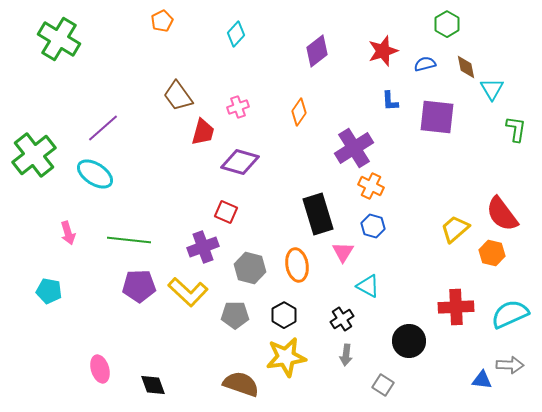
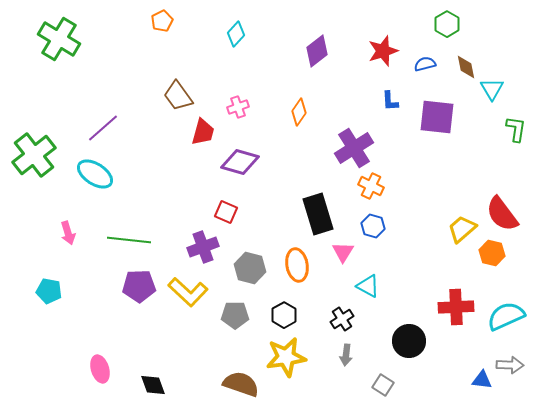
yellow trapezoid at (455, 229): moved 7 px right
cyan semicircle at (510, 314): moved 4 px left, 2 px down
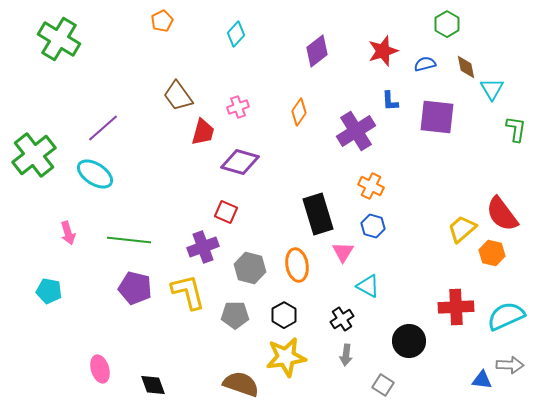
purple cross at (354, 148): moved 2 px right, 17 px up
purple pentagon at (139, 286): moved 4 px left, 2 px down; rotated 16 degrees clockwise
yellow L-shape at (188, 292): rotated 147 degrees counterclockwise
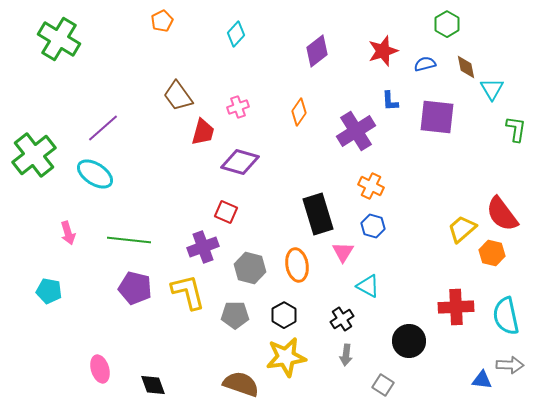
cyan semicircle at (506, 316): rotated 78 degrees counterclockwise
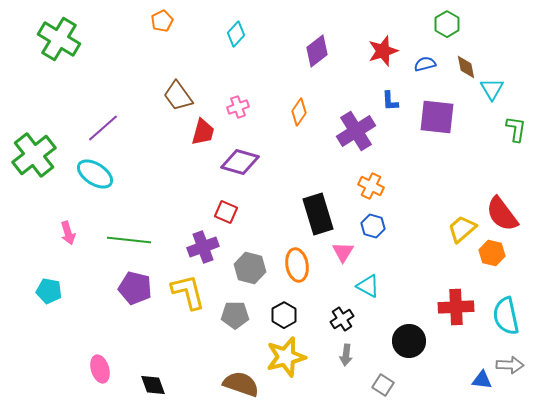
yellow star at (286, 357): rotated 6 degrees counterclockwise
